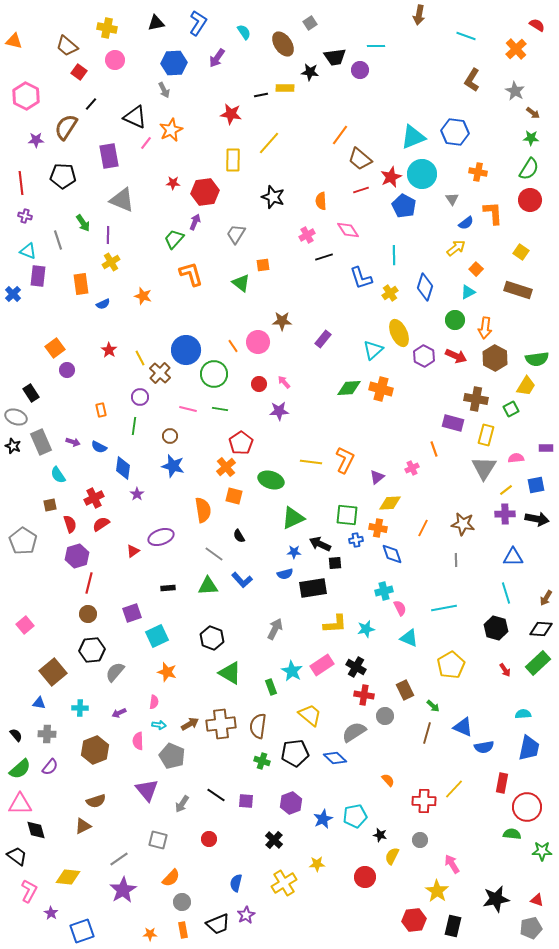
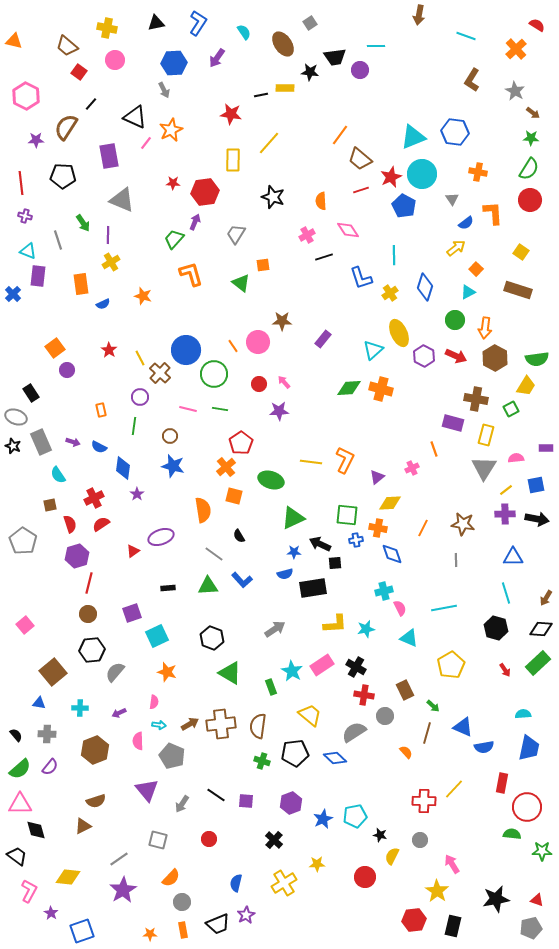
gray arrow at (275, 629): rotated 30 degrees clockwise
orange semicircle at (388, 780): moved 18 px right, 28 px up
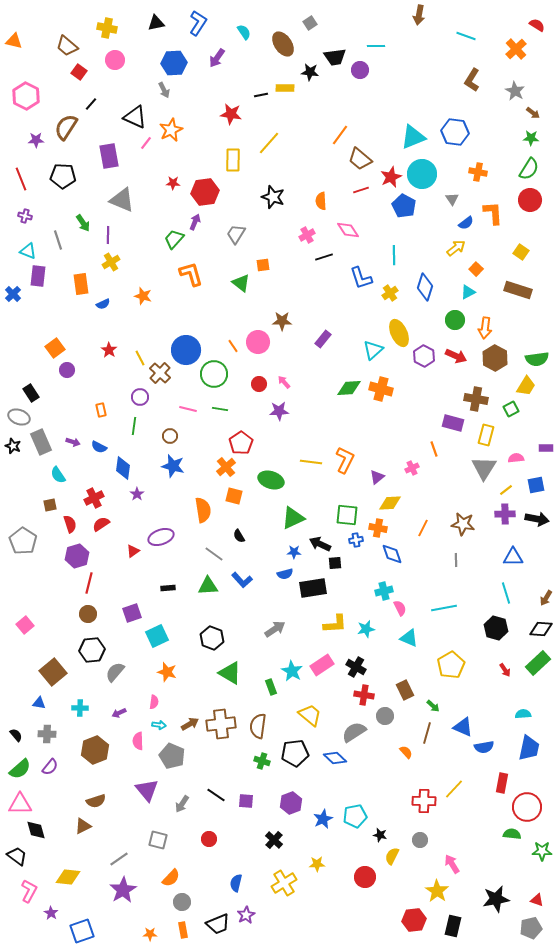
red line at (21, 183): moved 4 px up; rotated 15 degrees counterclockwise
gray ellipse at (16, 417): moved 3 px right
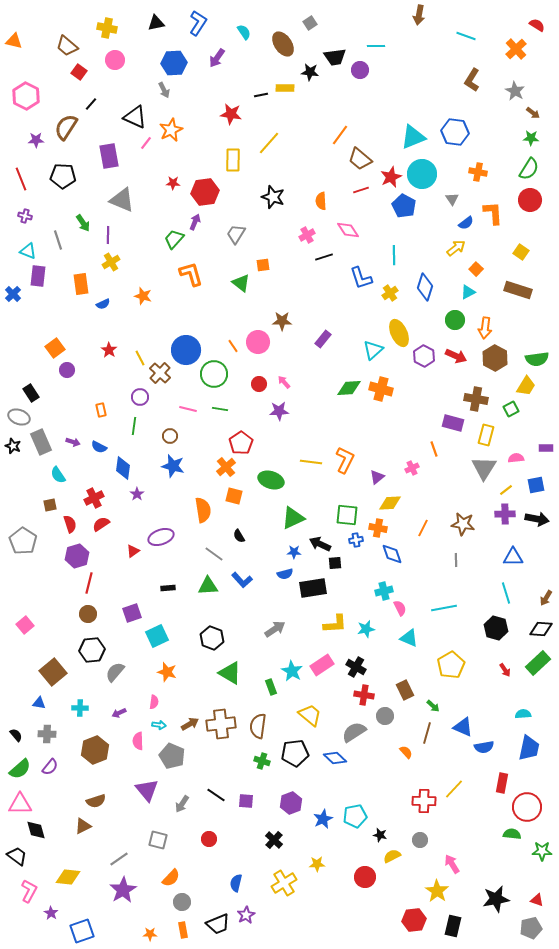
yellow semicircle at (392, 856): rotated 36 degrees clockwise
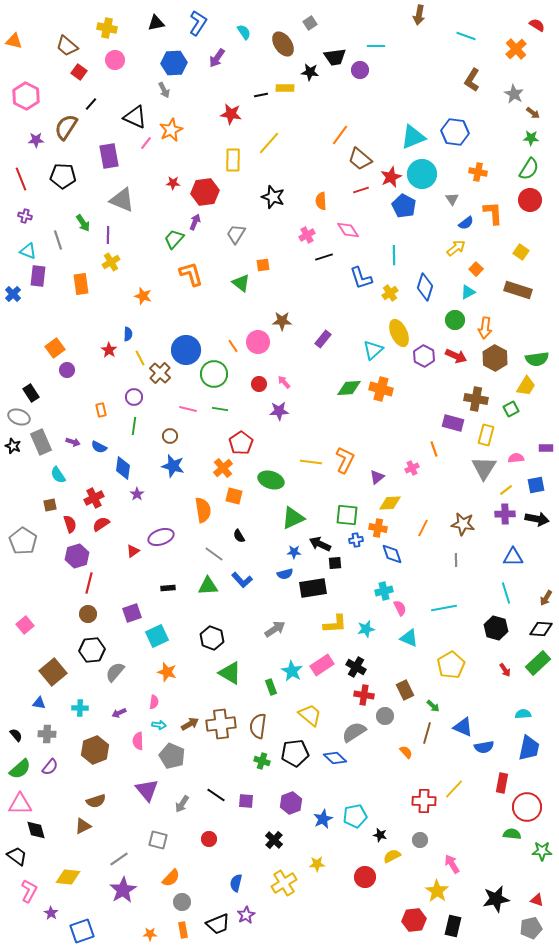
gray star at (515, 91): moved 1 px left, 3 px down
blue semicircle at (103, 304): moved 25 px right, 30 px down; rotated 64 degrees counterclockwise
purple circle at (140, 397): moved 6 px left
orange cross at (226, 467): moved 3 px left, 1 px down
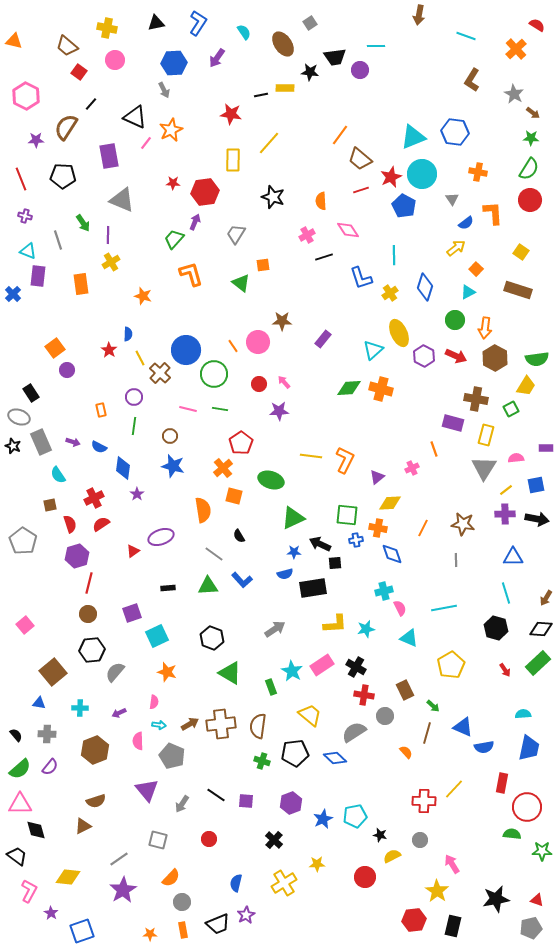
yellow line at (311, 462): moved 6 px up
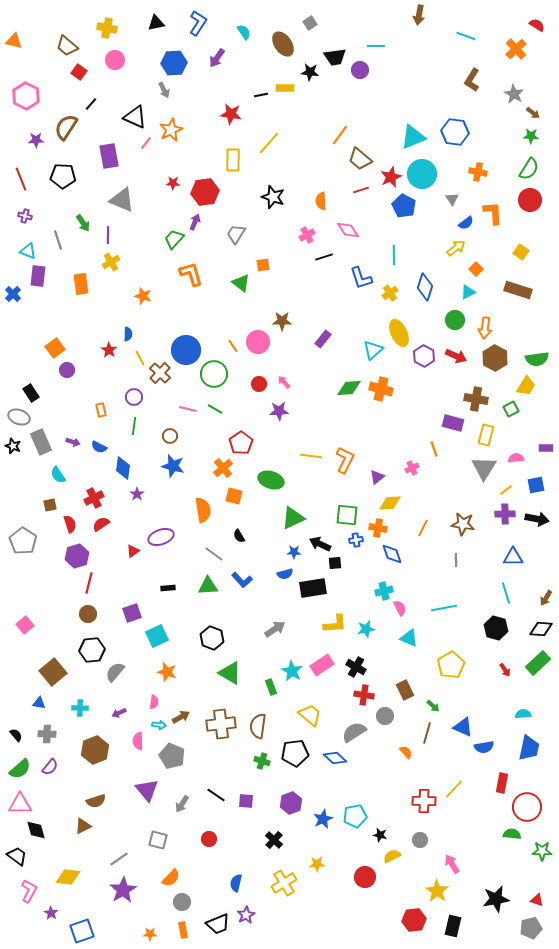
green star at (531, 138): moved 2 px up
green line at (220, 409): moved 5 px left; rotated 21 degrees clockwise
brown arrow at (190, 724): moved 9 px left, 7 px up
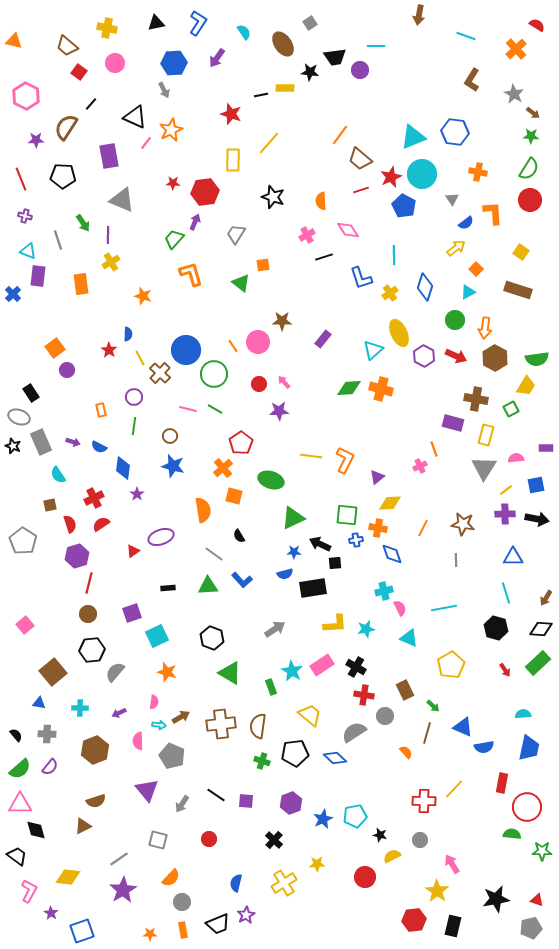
pink circle at (115, 60): moved 3 px down
red star at (231, 114): rotated 10 degrees clockwise
pink cross at (412, 468): moved 8 px right, 2 px up
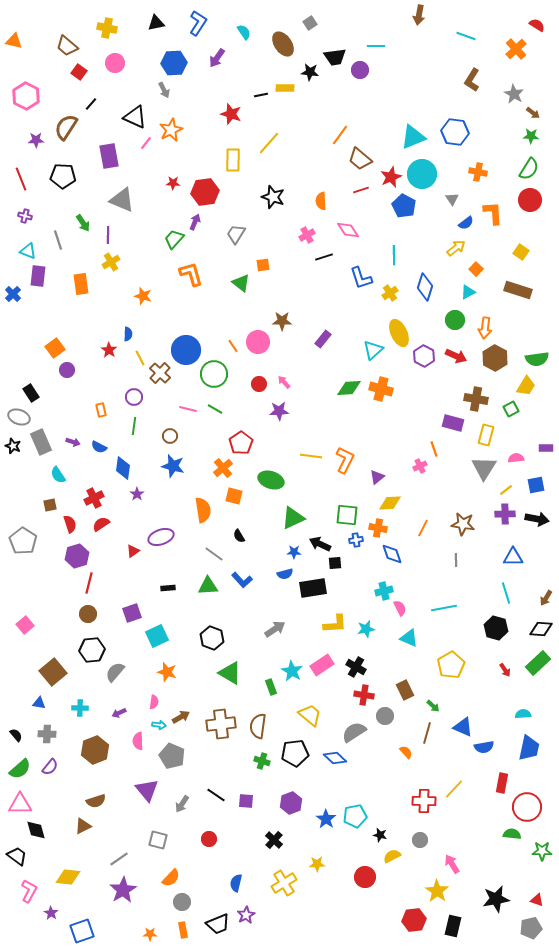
blue star at (323, 819): moved 3 px right; rotated 12 degrees counterclockwise
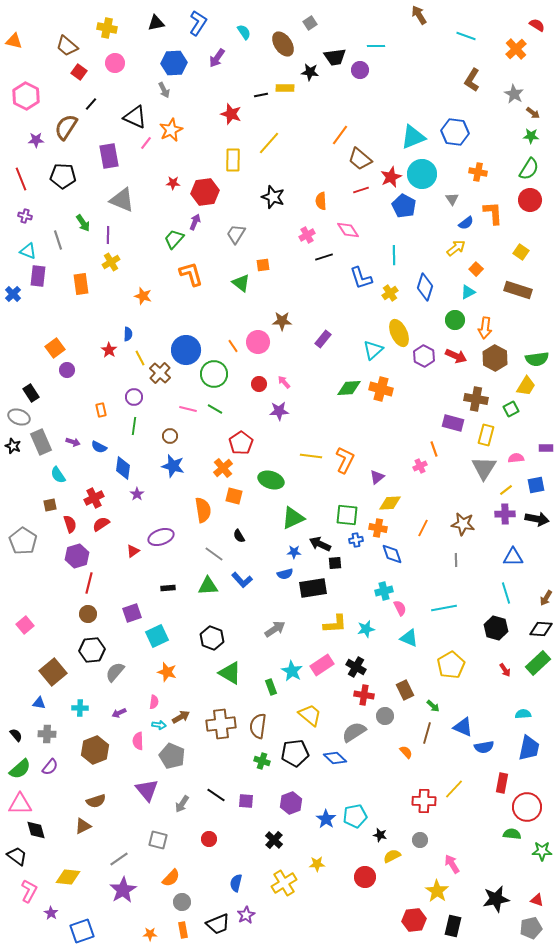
brown arrow at (419, 15): rotated 138 degrees clockwise
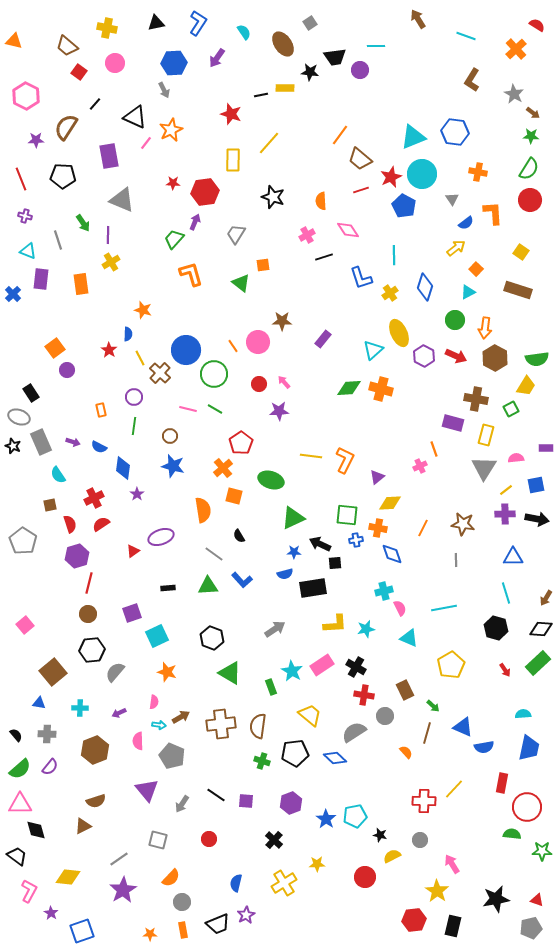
brown arrow at (419, 15): moved 1 px left, 4 px down
black line at (91, 104): moved 4 px right
purple rectangle at (38, 276): moved 3 px right, 3 px down
orange star at (143, 296): moved 14 px down
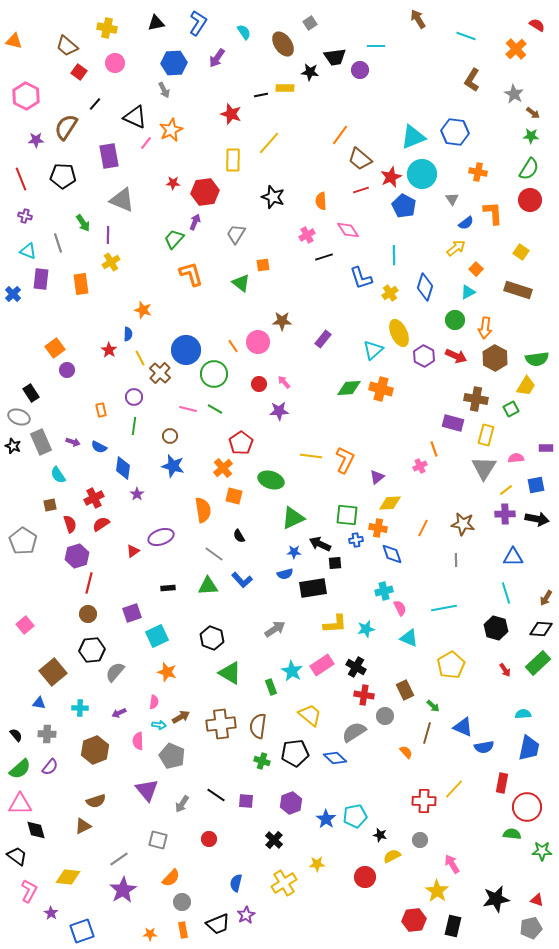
gray line at (58, 240): moved 3 px down
